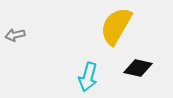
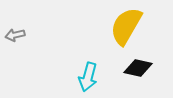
yellow semicircle: moved 10 px right
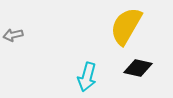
gray arrow: moved 2 px left
cyan arrow: moved 1 px left
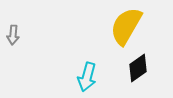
gray arrow: rotated 72 degrees counterclockwise
black diamond: rotated 48 degrees counterclockwise
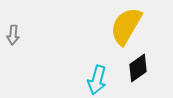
cyan arrow: moved 10 px right, 3 px down
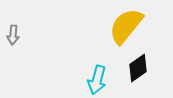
yellow semicircle: rotated 9 degrees clockwise
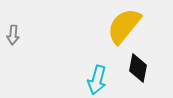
yellow semicircle: moved 2 px left
black diamond: rotated 44 degrees counterclockwise
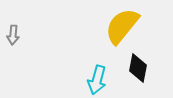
yellow semicircle: moved 2 px left
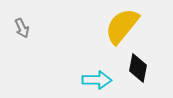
gray arrow: moved 9 px right, 7 px up; rotated 30 degrees counterclockwise
cyan arrow: rotated 104 degrees counterclockwise
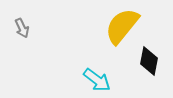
black diamond: moved 11 px right, 7 px up
cyan arrow: rotated 36 degrees clockwise
